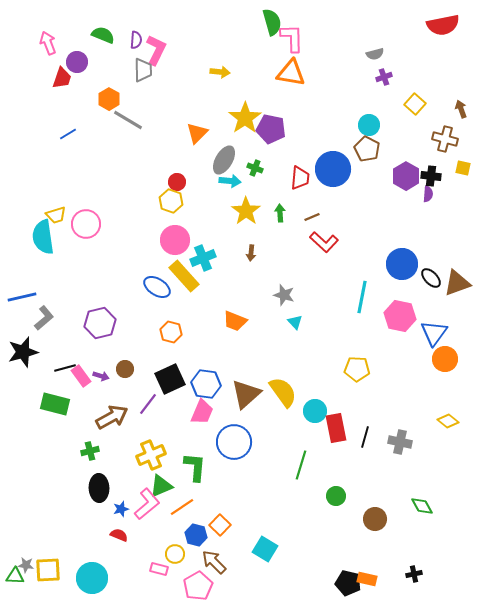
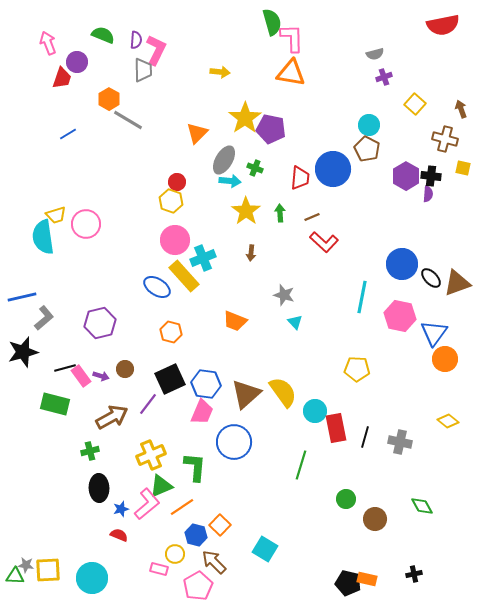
green circle at (336, 496): moved 10 px right, 3 px down
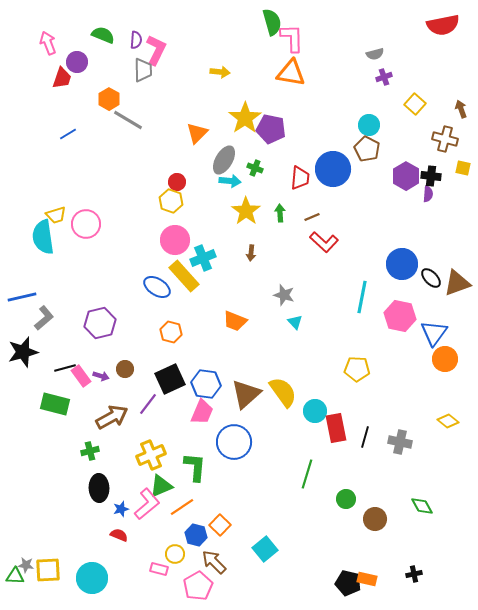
green line at (301, 465): moved 6 px right, 9 px down
cyan square at (265, 549): rotated 20 degrees clockwise
